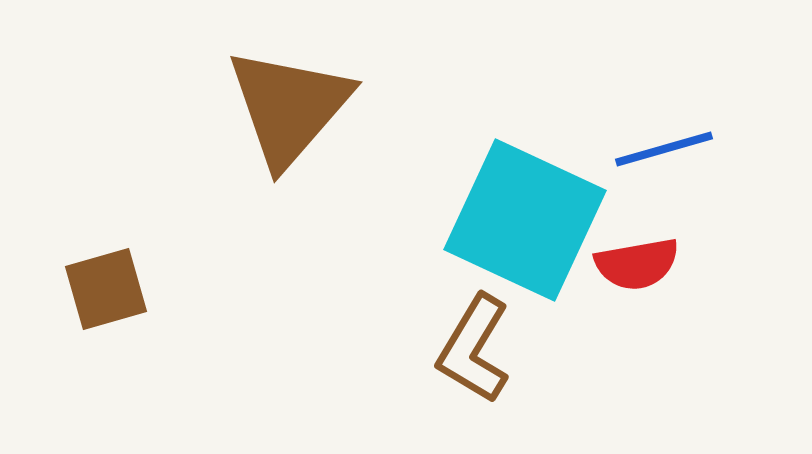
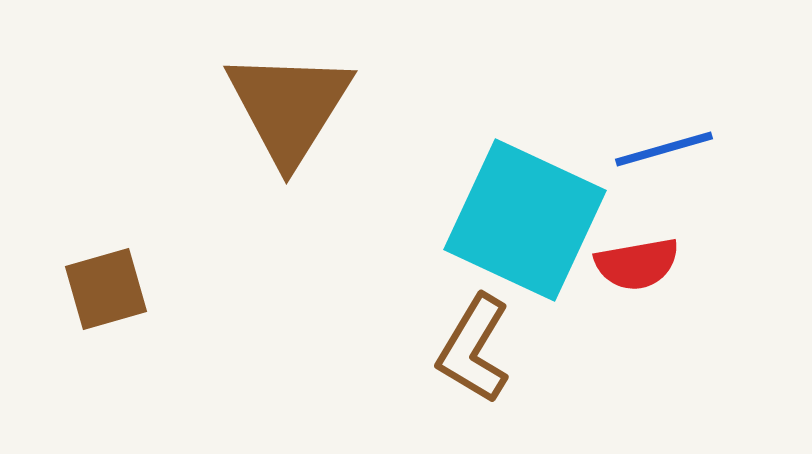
brown triangle: rotated 9 degrees counterclockwise
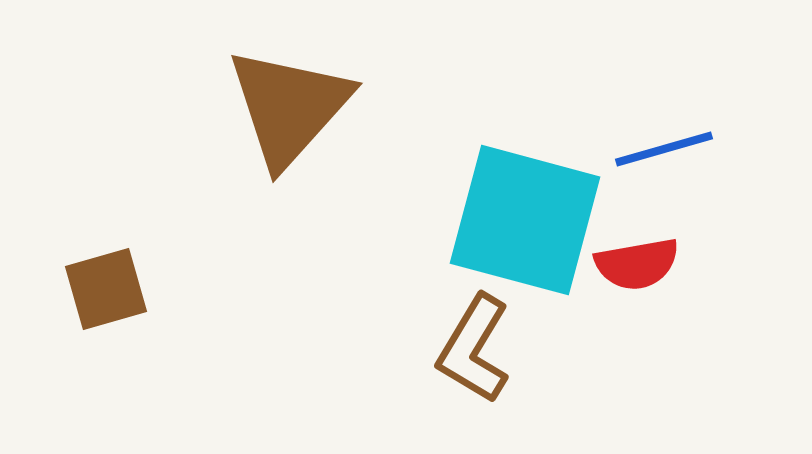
brown triangle: rotated 10 degrees clockwise
cyan square: rotated 10 degrees counterclockwise
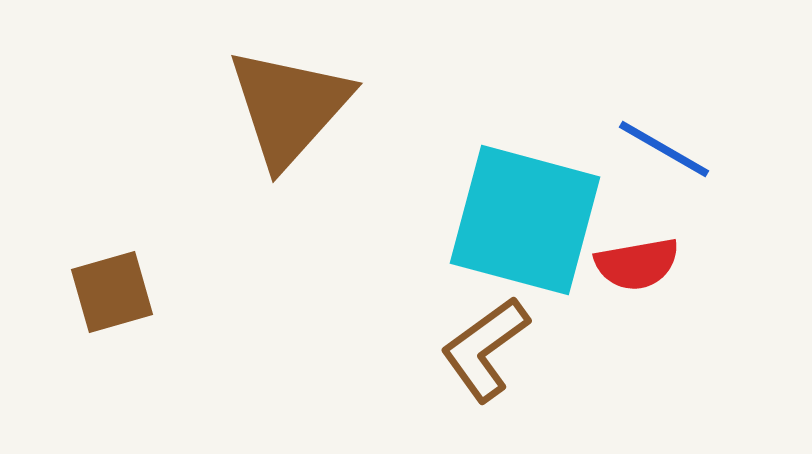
blue line: rotated 46 degrees clockwise
brown square: moved 6 px right, 3 px down
brown L-shape: moved 11 px right; rotated 23 degrees clockwise
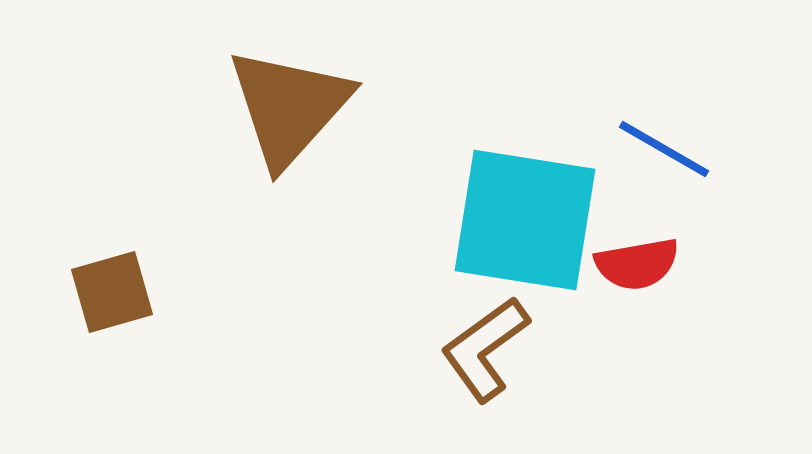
cyan square: rotated 6 degrees counterclockwise
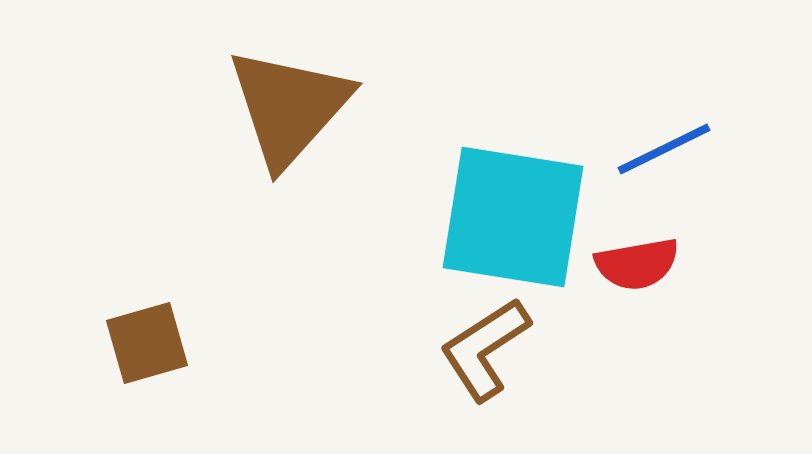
blue line: rotated 56 degrees counterclockwise
cyan square: moved 12 px left, 3 px up
brown square: moved 35 px right, 51 px down
brown L-shape: rotated 3 degrees clockwise
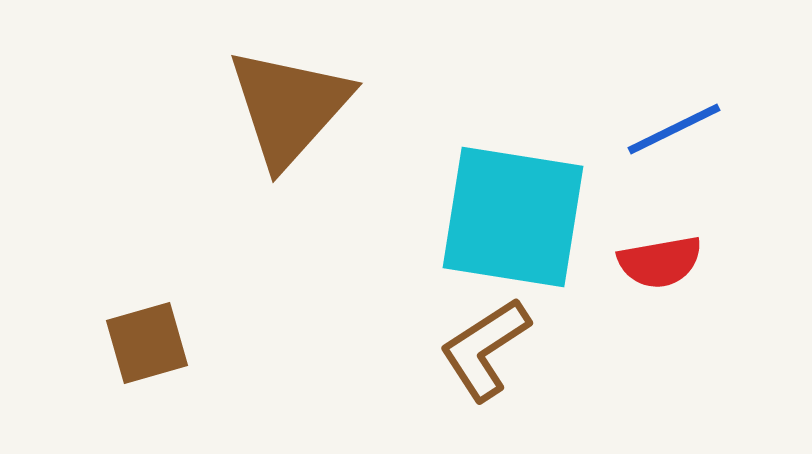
blue line: moved 10 px right, 20 px up
red semicircle: moved 23 px right, 2 px up
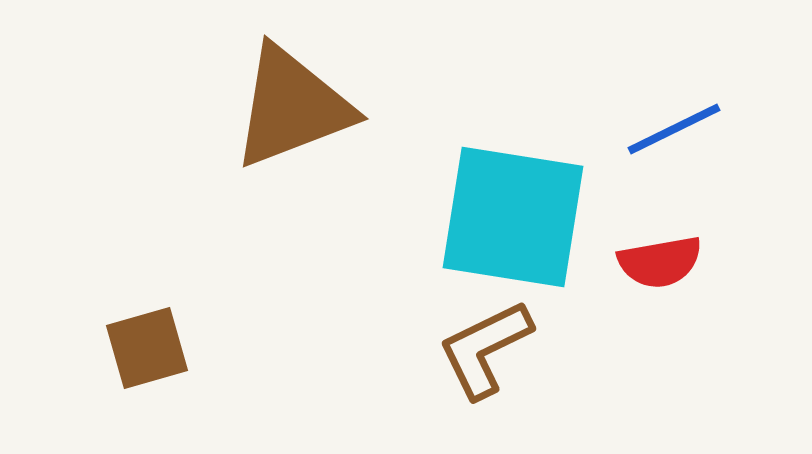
brown triangle: moved 3 px right; rotated 27 degrees clockwise
brown square: moved 5 px down
brown L-shape: rotated 7 degrees clockwise
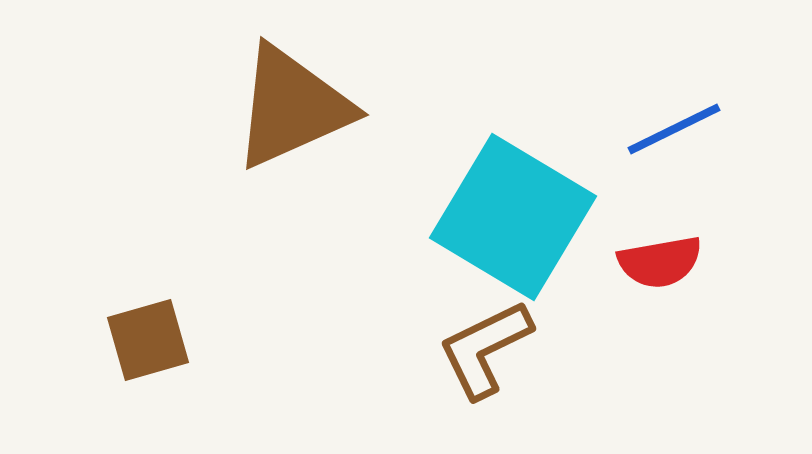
brown triangle: rotated 3 degrees counterclockwise
cyan square: rotated 22 degrees clockwise
brown square: moved 1 px right, 8 px up
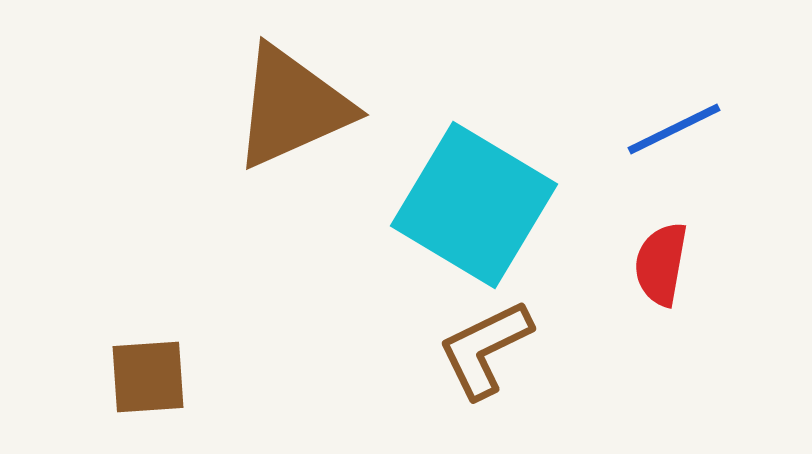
cyan square: moved 39 px left, 12 px up
red semicircle: moved 1 px right, 2 px down; rotated 110 degrees clockwise
brown square: moved 37 px down; rotated 12 degrees clockwise
